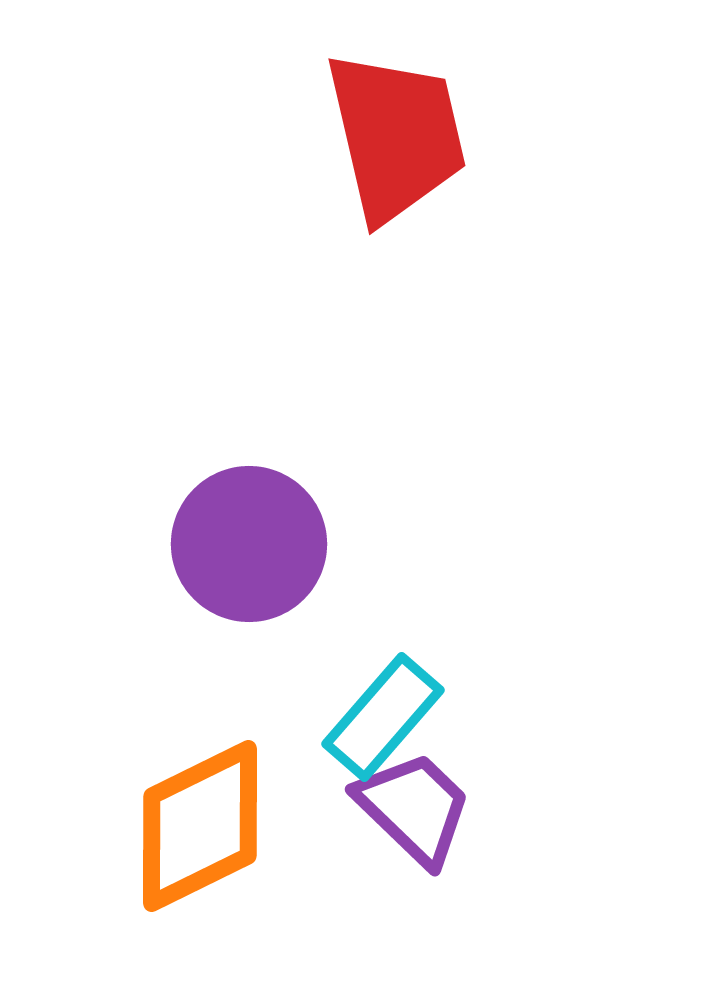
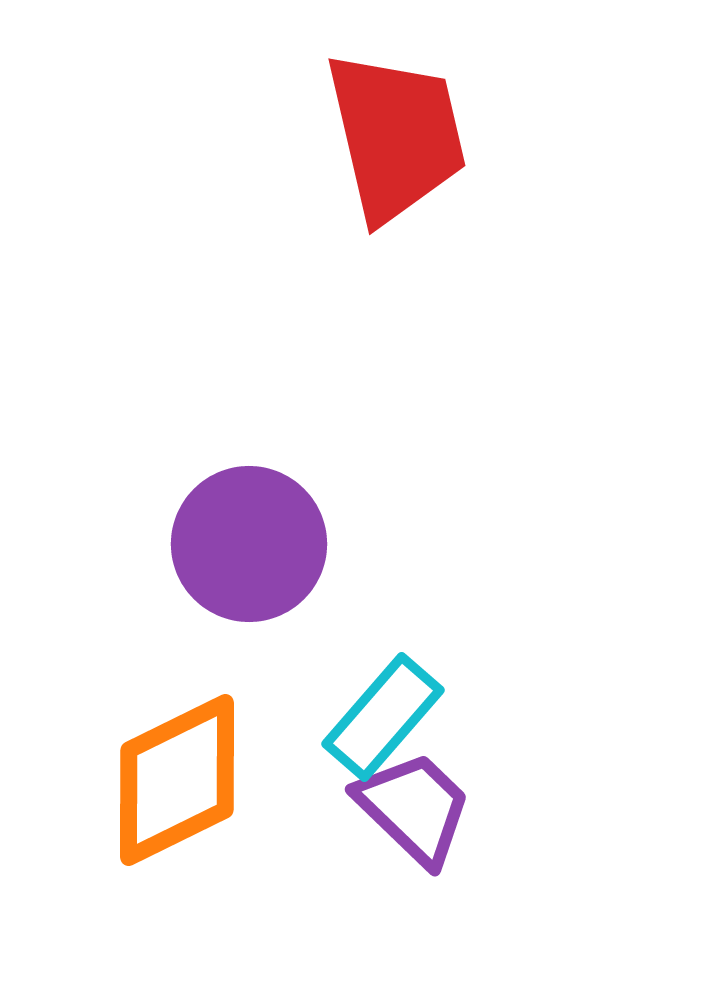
orange diamond: moved 23 px left, 46 px up
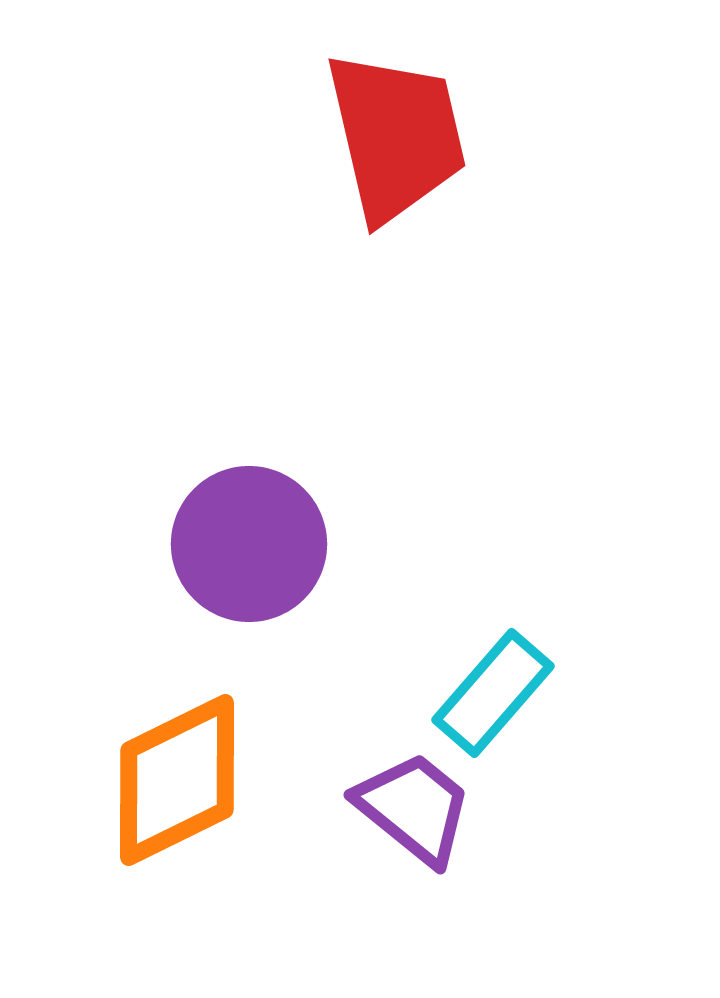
cyan rectangle: moved 110 px right, 24 px up
purple trapezoid: rotated 5 degrees counterclockwise
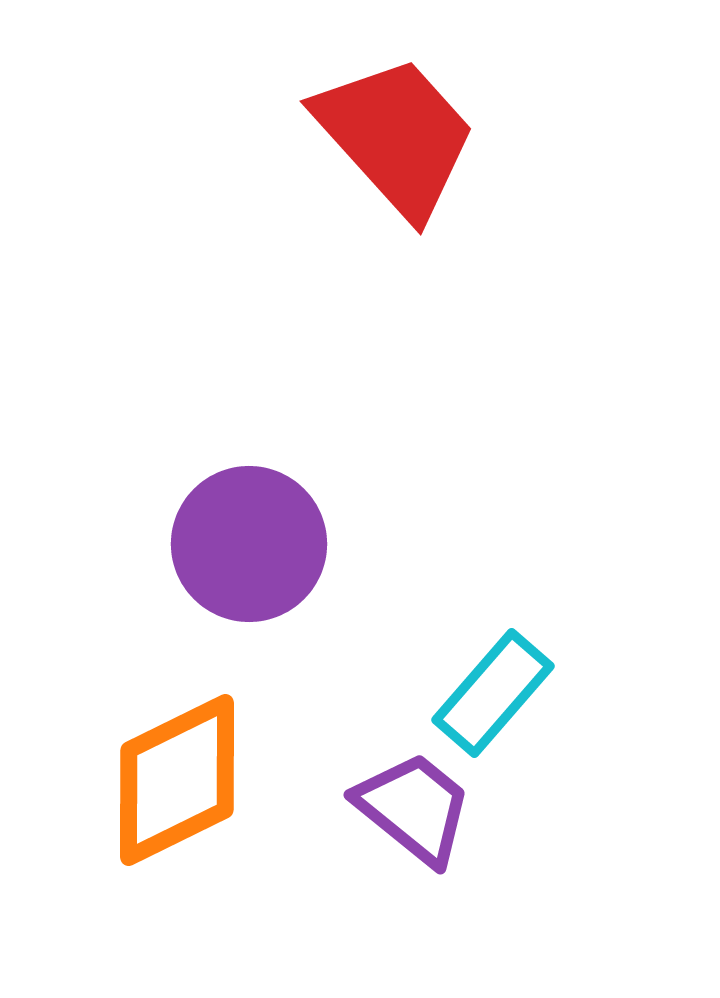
red trapezoid: rotated 29 degrees counterclockwise
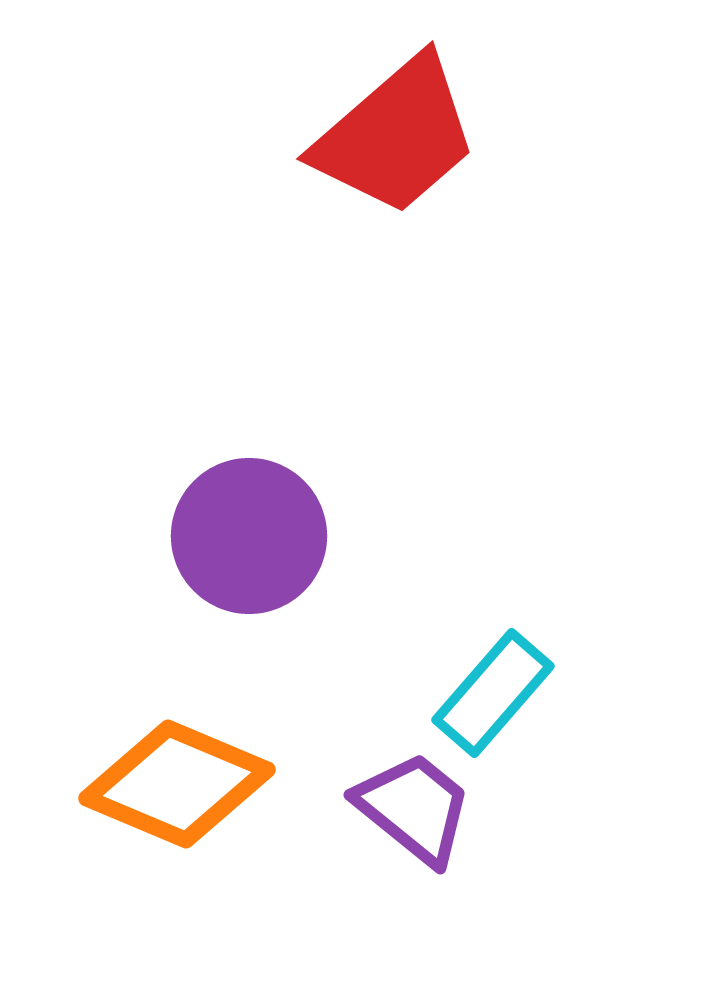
red trapezoid: rotated 91 degrees clockwise
purple circle: moved 8 px up
orange diamond: moved 4 px down; rotated 49 degrees clockwise
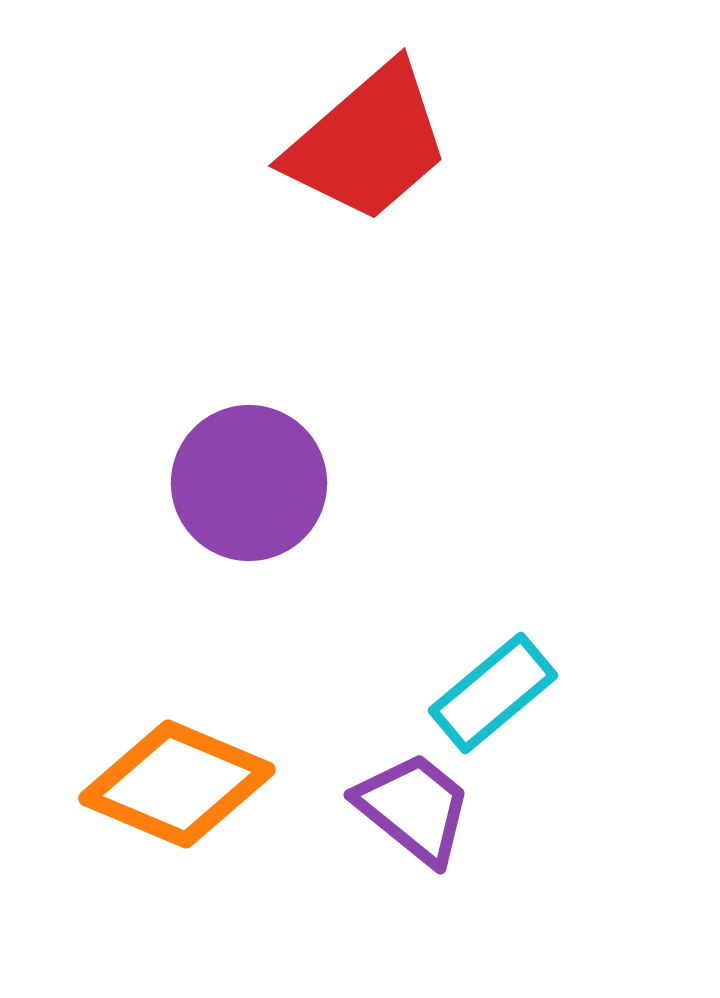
red trapezoid: moved 28 px left, 7 px down
purple circle: moved 53 px up
cyan rectangle: rotated 9 degrees clockwise
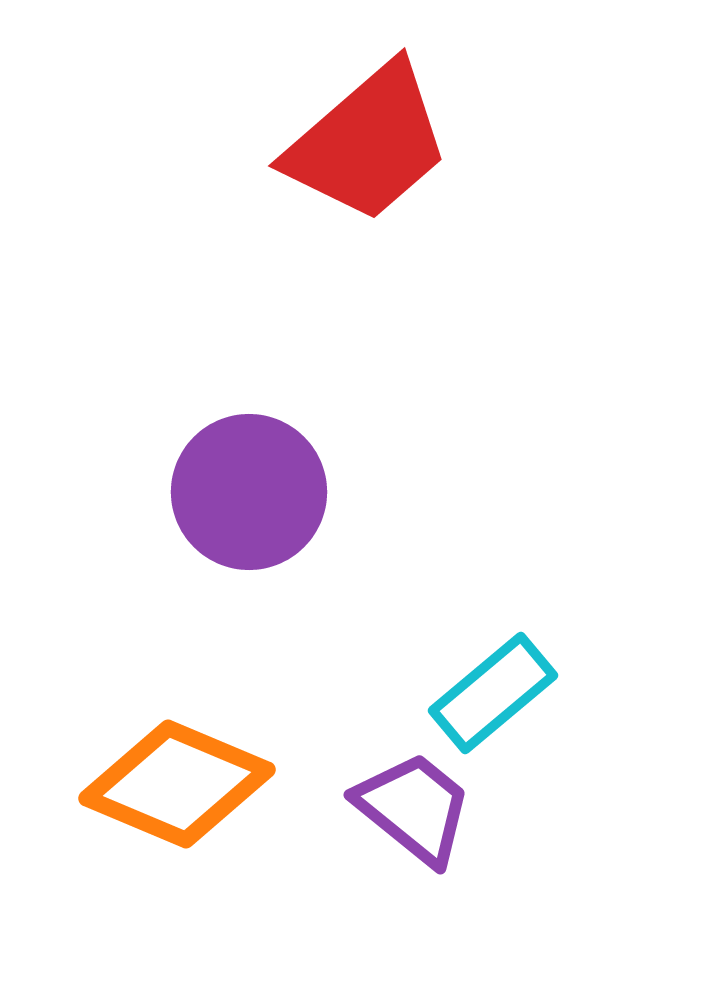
purple circle: moved 9 px down
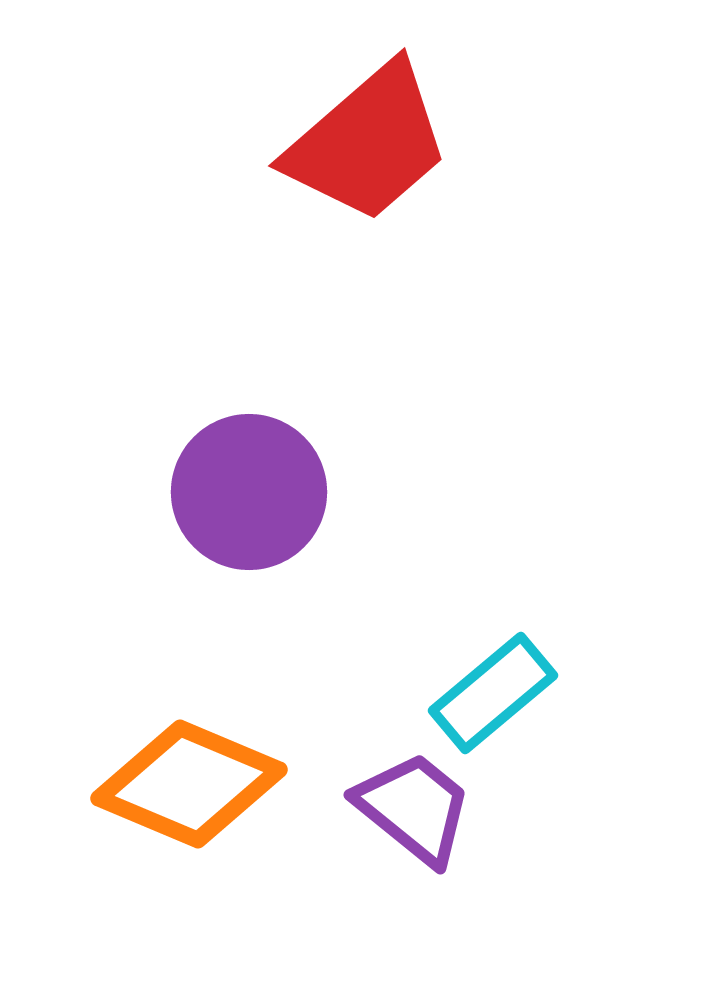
orange diamond: moved 12 px right
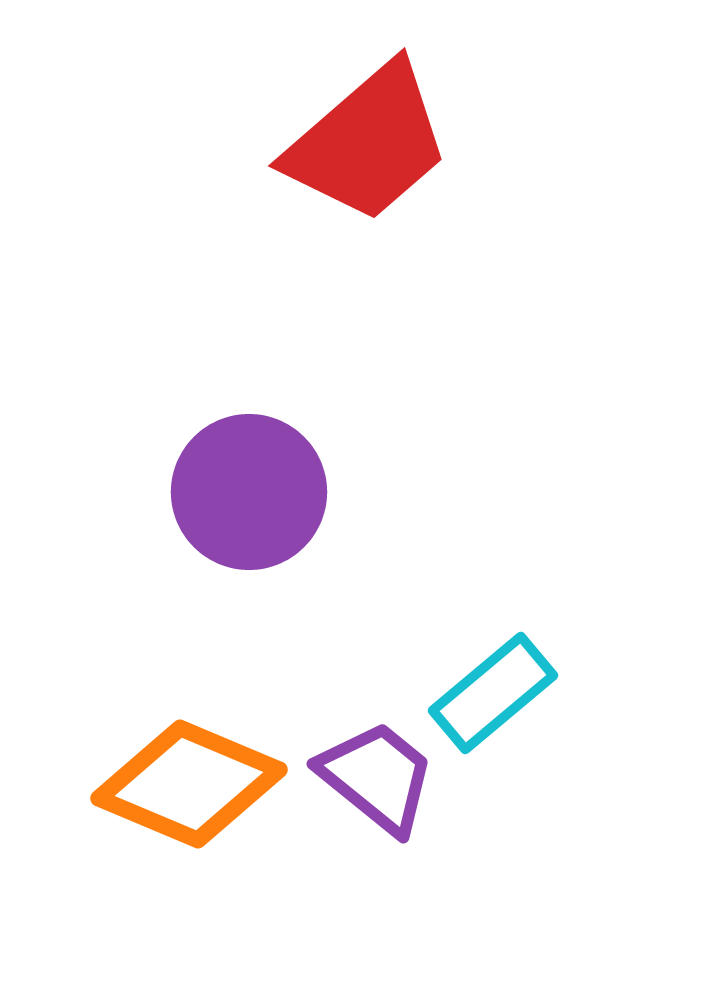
purple trapezoid: moved 37 px left, 31 px up
